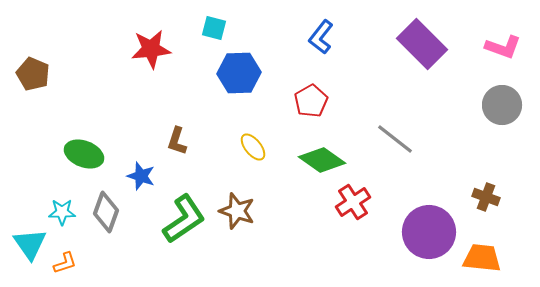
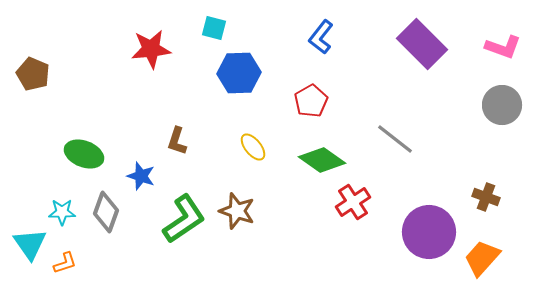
orange trapezoid: rotated 54 degrees counterclockwise
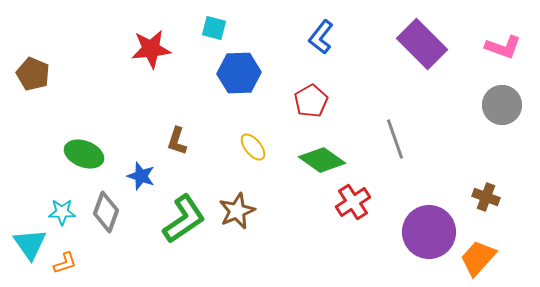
gray line: rotated 33 degrees clockwise
brown star: rotated 30 degrees clockwise
orange trapezoid: moved 4 px left
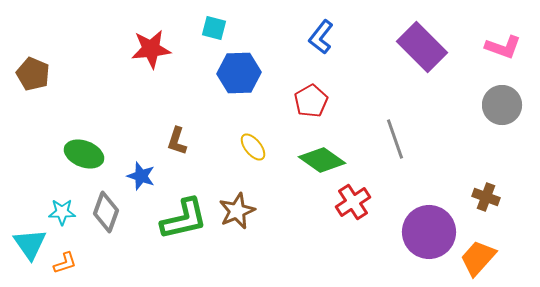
purple rectangle: moved 3 px down
green L-shape: rotated 21 degrees clockwise
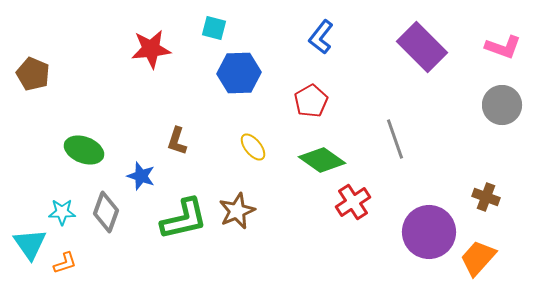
green ellipse: moved 4 px up
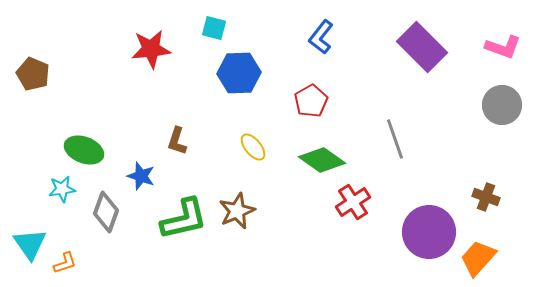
cyan star: moved 23 px up; rotated 8 degrees counterclockwise
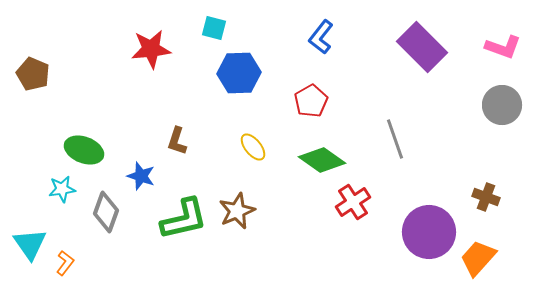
orange L-shape: rotated 35 degrees counterclockwise
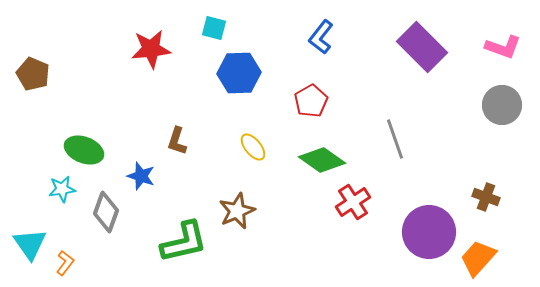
green L-shape: moved 23 px down
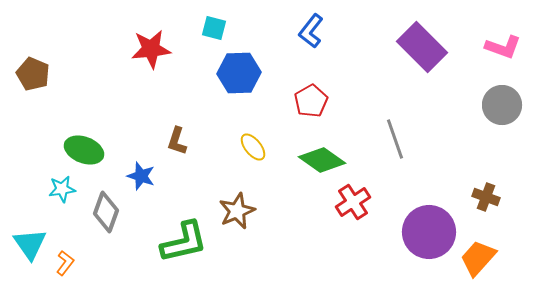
blue L-shape: moved 10 px left, 6 px up
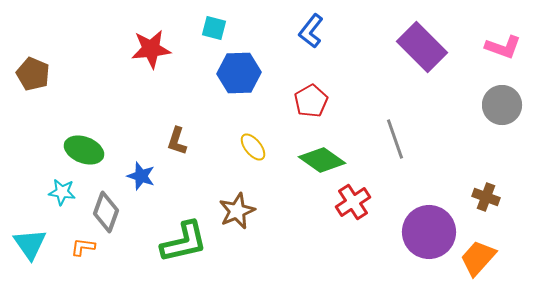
cyan star: moved 3 px down; rotated 16 degrees clockwise
orange L-shape: moved 18 px right, 16 px up; rotated 120 degrees counterclockwise
